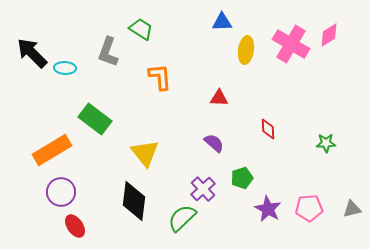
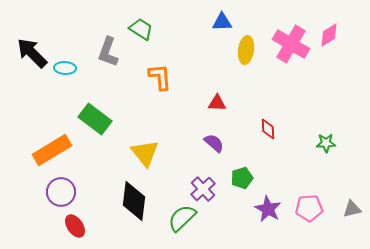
red triangle: moved 2 px left, 5 px down
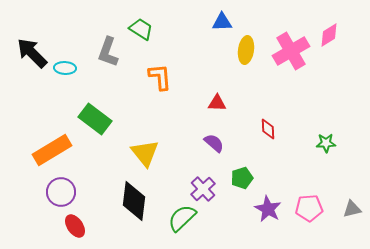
pink cross: moved 7 px down; rotated 30 degrees clockwise
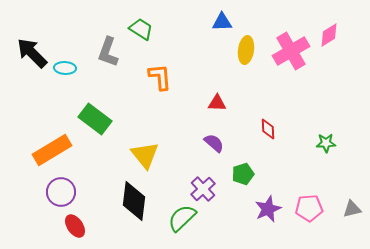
yellow triangle: moved 2 px down
green pentagon: moved 1 px right, 4 px up
purple star: rotated 20 degrees clockwise
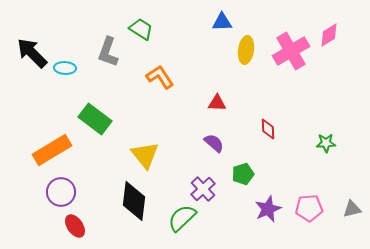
orange L-shape: rotated 28 degrees counterclockwise
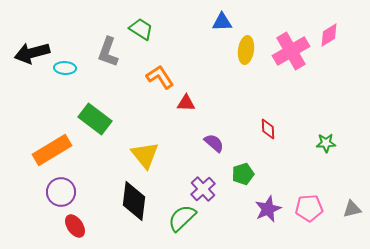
black arrow: rotated 60 degrees counterclockwise
red triangle: moved 31 px left
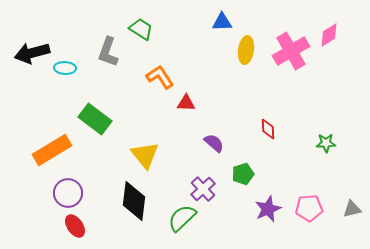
purple circle: moved 7 px right, 1 px down
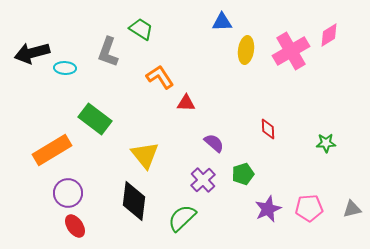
purple cross: moved 9 px up
